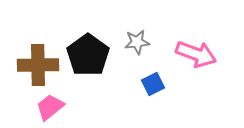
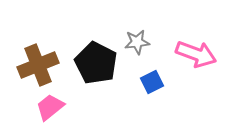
black pentagon: moved 8 px right, 8 px down; rotated 9 degrees counterclockwise
brown cross: rotated 21 degrees counterclockwise
blue square: moved 1 px left, 2 px up
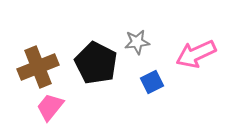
pink arrow: rotated 135 degrees clockwise
brown cross: moved 2 px down
pink trapezoid: rotated 12 degrees counterclockwise
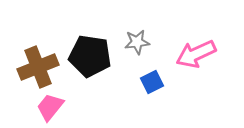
black pentagon: moved 6 px left, 7 px up; rotated 18 degrees counterclockwise
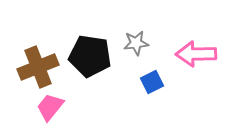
gray star: moved 1 px left, 1 px down
pink arrow: rotated 24 degrees clockwise
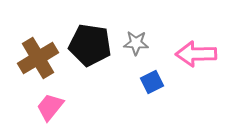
gray star: rotated 10 degrees clockwise
black pentagon: moved 11 px up
brown cross: moved 9 px up; rotated 9 degrees counterclockwise
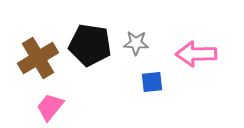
blue square: rotated 20 degrees clockwise
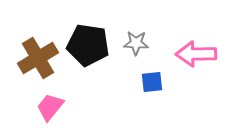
black pentagon: moved 2 px left
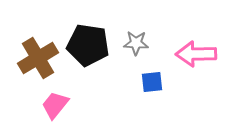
pink trapezoid: moved 5 px right, 2 px up
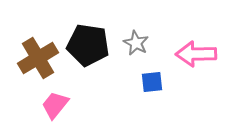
gray star: rotated 25 degrees clockwise
